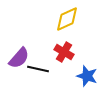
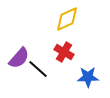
black line: rotated 30 degrees clockwise
blue star: moved 1 px right, 1 px down; rotated 20 degrees counterclockwise
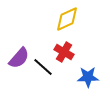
black line: moved 5 px right, 2 px up
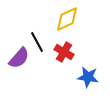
black line: moved 6 px left, 25 px up; rotated 20 degrees clockwise
blue star: rotated 10 degrees clockwise
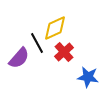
yellow diamond: moved 12 px left, 9 px down
black line: moved 1 px down
red cross: rotated 18 degrees clockwise
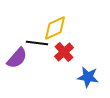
black line: rotated 55 degrees counterclockwise
purple semicircle: moved 2 px left
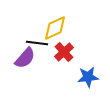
purple semicircle: moved 8 px right
blue star: rotated 15 degrees counterclockwise
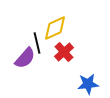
black line: rotated 70 degrees clockwise
blue star: moved 7 px down
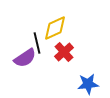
purple semicircle: rotated 15 degrees clockwise
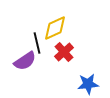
purple semicircle: moved 3 px down
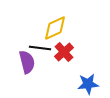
black line: moved 3 px right, 5 px down; rotated 70 degrees counterclockwise
purple semicircle: moved 2 px right, 1 px down; rotated 70 degrees counterclockwise
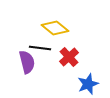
yellow diamond: rotated 64 degrees clockwise
red cross: moved 5 px right, 5 px down
blue star: rotated 15 degrees counterclockwise
